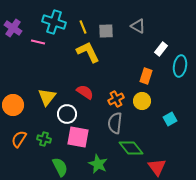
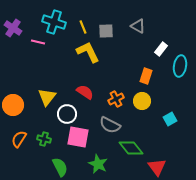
gray semicircle: moved 5 px left, 2 px down; rotated 70 degrees counterclockwise
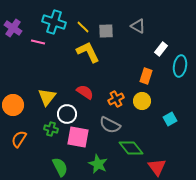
yellow line: rotated 24 degrees counterclockwise
green cross: moved 7 px right, 10 px up
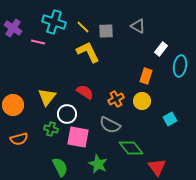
orange semicircle: rotated 138 degrees counterclockwise
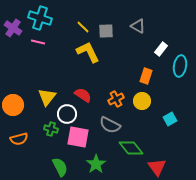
cyan cross: moved 14 px left, 4 px up
red semicircle: moved 2 px left, 3 px down
green star: moved 2 px left; rotated 12 degrees clockwise
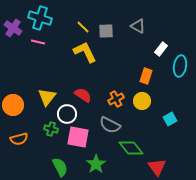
yellow L-shape: moved 3 px left
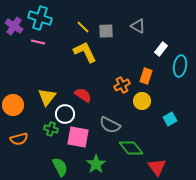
purple cross: moved 1 px right, 2 px up
orange cross: moved 6 px right, 14 px up
white circle: moved 2 px left
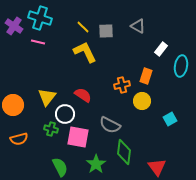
cyan ellipse: moved 1 px right
orange cross: rotated 14 degrees clockwise
green diamond: moved 7 px left, 4 px down; rotated 45 degrees clockwise
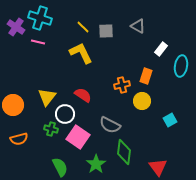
purple cross: moved 2 px right, 1 px down
yellow L-shape: moved 4 px left, 1 px down
cyan square: moved 1 px down
pink square: rotated 25 degrees clockwise
red triangle: moved 1 px right
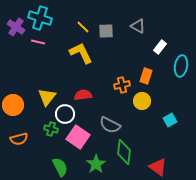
white rectangle: moved 1 px left, 2 px up
red semicircle: rotated 42 degrees counterclockwise
red triangle: rotated 18 degrees counterclockwise
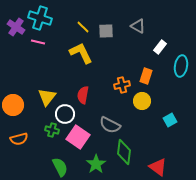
red semicircle: rotated 72 degrees counterclockwise
green cross: moved 1 px right, 1 px down
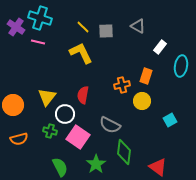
green cross: moved 2 px left, 1 px down
